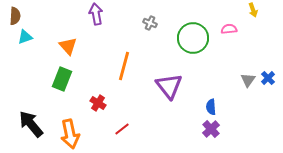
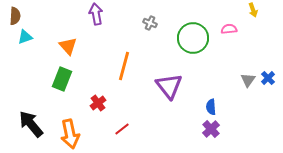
red cross: rotated 21 degrees clockwise
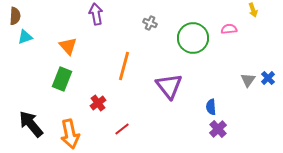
purple cross: moved 7 px right
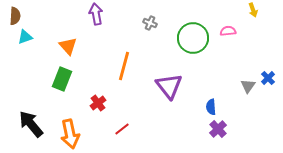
pink semicircle: moved 1 px left, 2 px down
gray triangle: moved 6 px down
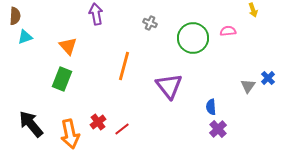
red cross: moved 19 px down
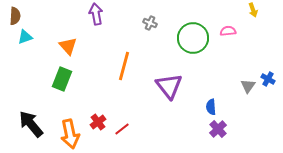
blue cross: moved 1 px down; rotated 16 degrees counterclockwise
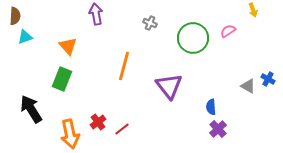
pink semicircle: rotated 28 degrees counterclockwise
gray triangle: rotated 35 degrees counterclockwise
black arrow: moved 15 px up; rotated 8 degrees clockwise
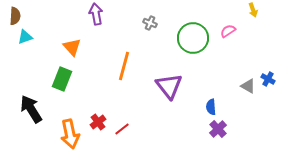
orange triangle: moved 4 px right, 1 px down
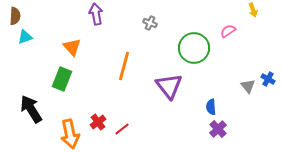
green circle: moved 1 px right, 10 px down
gray triangle: rotated 21 degrees clockwise
